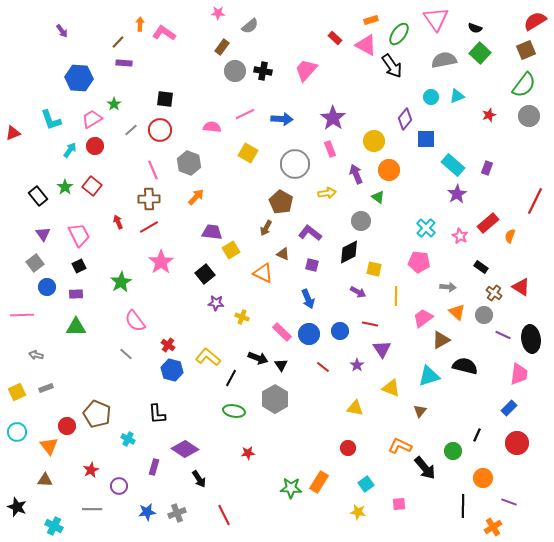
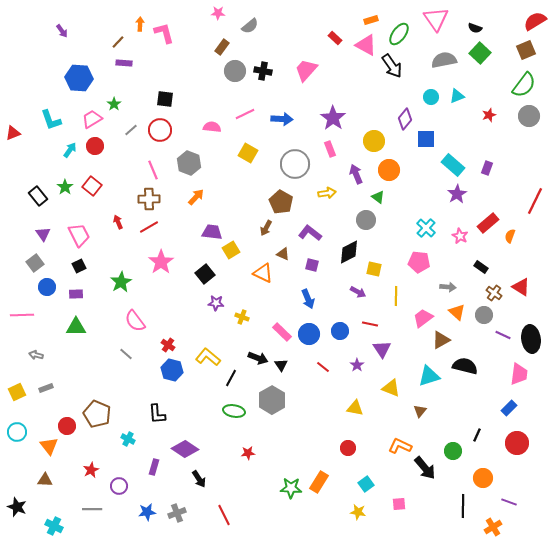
pink L-shape at (164, 33): rotated 40 degrees clockwise
gray circle at (361, 221): moved 5 px right, 1 px up
gray hexagon at (275, 399): moved 3 px left, 1 px down
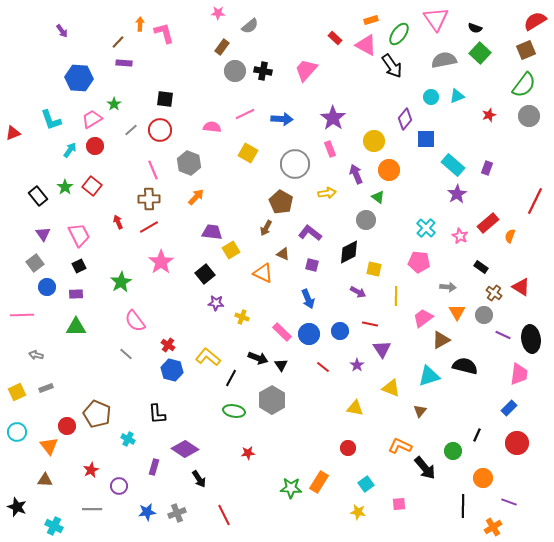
orange triangle at (457, 312): rotated 18 degrees clockwise
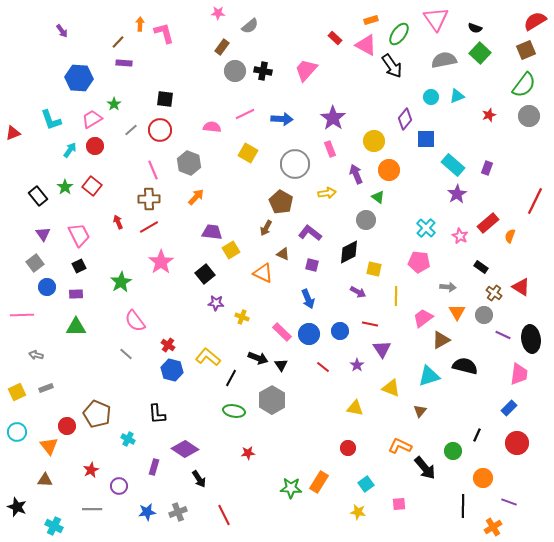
gray cross at (177, 513): moved 1 px right, 1 px up
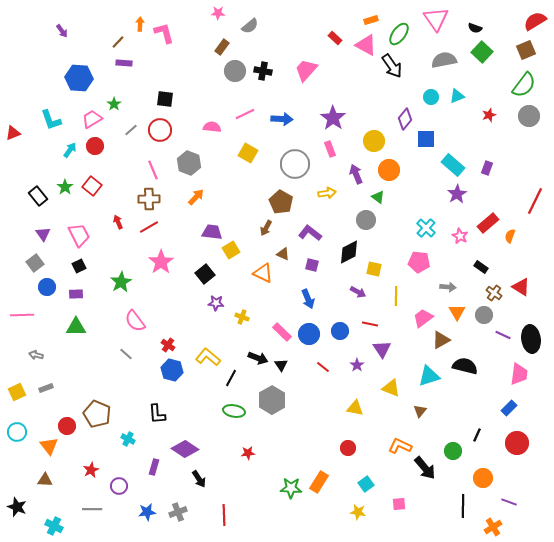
green square at (480, 53): moved 2 px right, 1 px up
red line at (224, 515): rotated 25 degrees clockwise
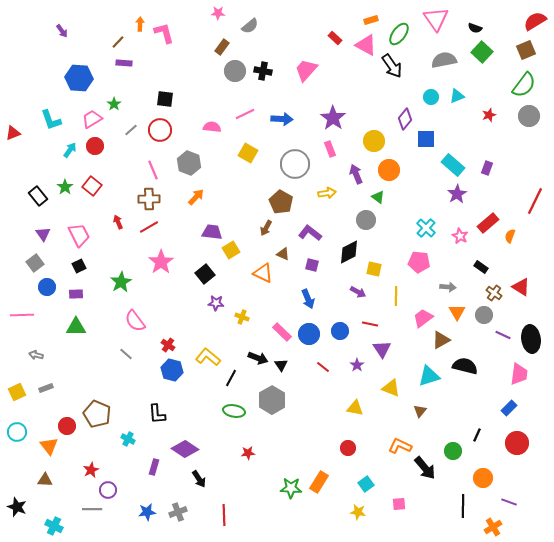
purple circle at (119, 486): moved 11 px left, 4 px down
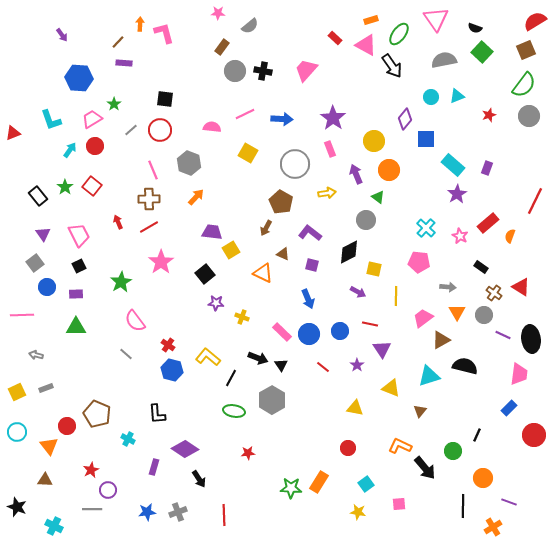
purple arrow at (62, 31): moved 4 px down
red circle at (517, 443): moved 17 px right, 8 px up
